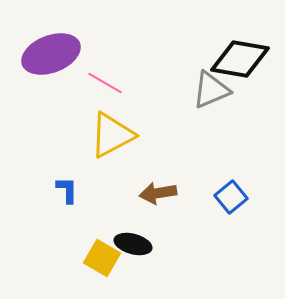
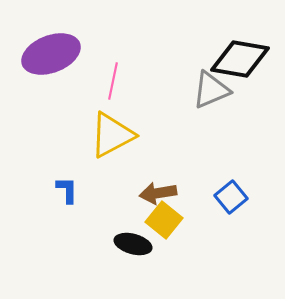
pink line: moved 8 px right, 2 px up; rotated 72 degrees clockwise
yellow square: moved 62 px right, 38 px up; rotated 9 degrees clockwise
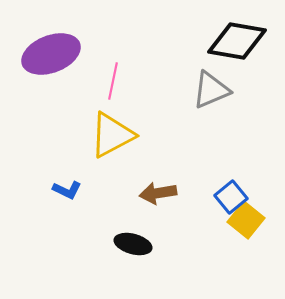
black diamond: moved 3 px left, 18 px up
blue L-shape: rotated 116 degrees clockwise
yellow square: moved 82 px right
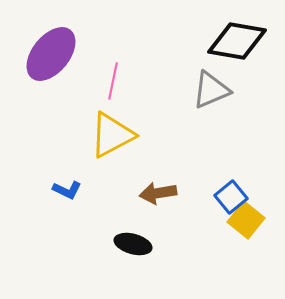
purple ellipse: rotated 30 degrees counterclockwise
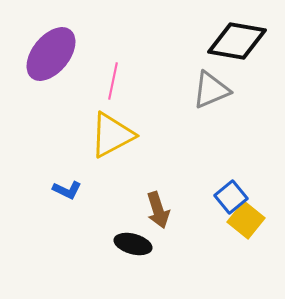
brown arrow: moved 17 px down; rotated 99 degrees counterclockwise
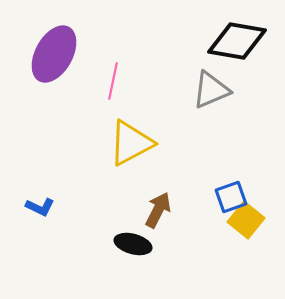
purple ellipse: moved 3 px right; rotated 10 degrees counterclockwise
yellow triangle: moved 19 px right, 8 px down
blue L-shape: moved 27 px left, 17 px down
blue square: rotated 20 degrees clockwise
brown arrow: rotated 135 degrees counterclockwise
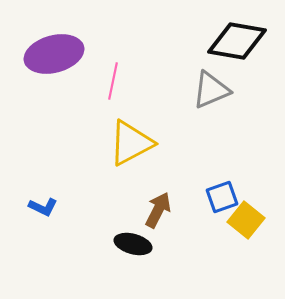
purple ellipse: rotated 46 degrees clockwise
blue square: moved 9 px left
blue L-shape: moved 3 px right
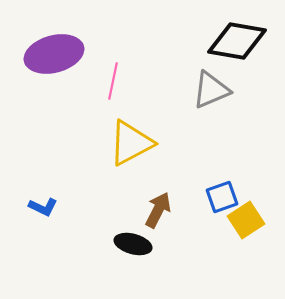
yellow square: rotated 18 degrees clockwise
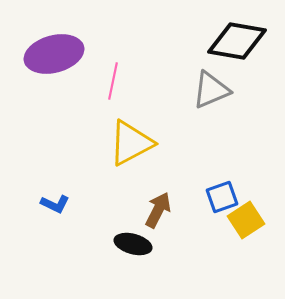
blue L-shape: moved 12 px right, 3 px up
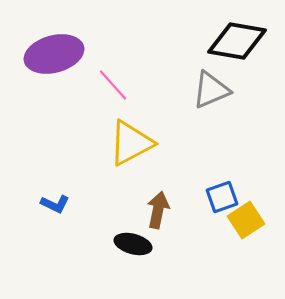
pink line: moved 4 px down; rotated 54 degrees counterclockwise
brown arrow: rotated 15 degrees counterclockwise
